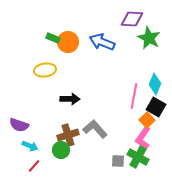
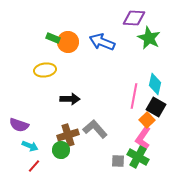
purple diamond: moved 2 px right, 1 px up
cyan diamond: rotated 10 degrees counterclockwise
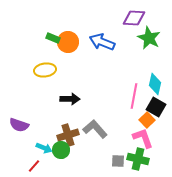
pink L-shape: rotated 125 degrees clockwise
cyan arrow: moved 14 px right, 2 px down
green cross: moved 2 px down; rotated 15 degrees counterclockwise
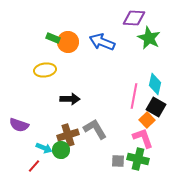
gray L-shape: rotated 10 degrees clockwise
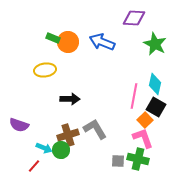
green star: moved 6 px right, 6 px down
orange square: moved 2 px left
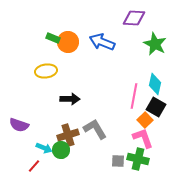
yellow ellipse: moved 1 px right, 1 px down
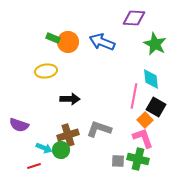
cyan diamond: moved 4 px left, 5 px up; rotated 20 degrees counterclockwise
gray L-shape: moved 4 px right; rotated 40 degrees counterclockwise
red line: rotated 32 degrees clockwise
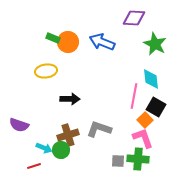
green cross: rotated 10 degrees counterclockwise
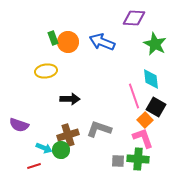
green rectangle: rotated 48 degrees clockwise
pink line: rotated 30 degrees counterclockwise
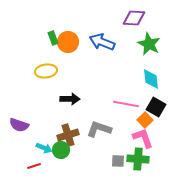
green star: moved 6 px left
pink line: moved 8 px left, 8 px down; rotated 60 degrees counterclockwise
